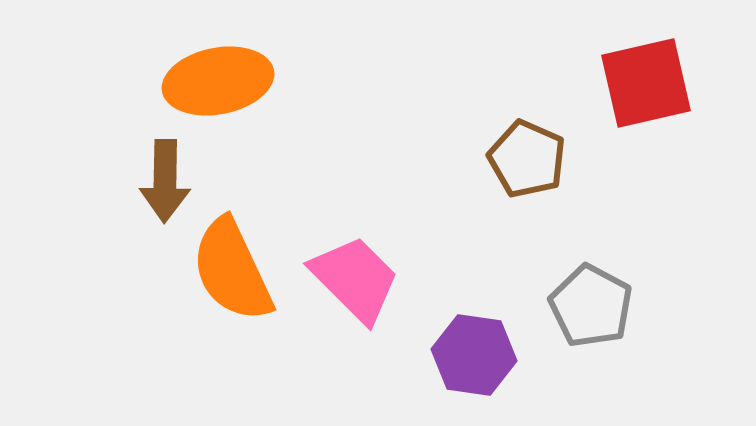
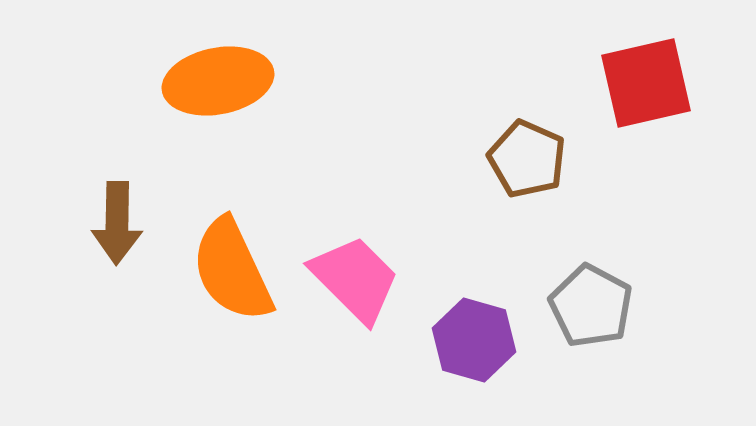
brown arrow: moved 48 px left, 42 px down
purple hexagon: moved 15 px up; rotated 8 degrees clockwise
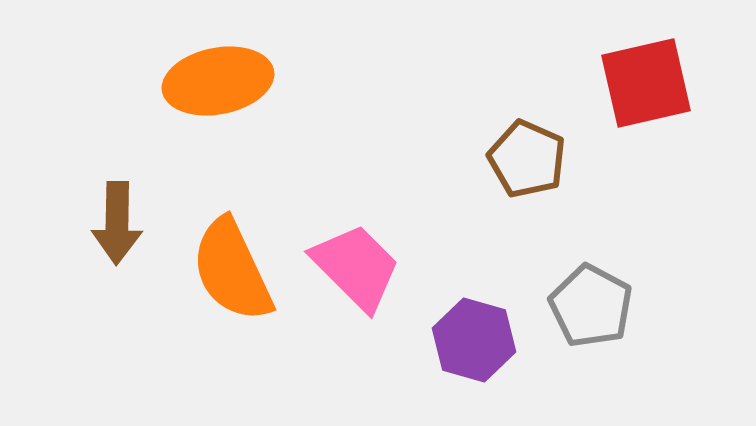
pink trapezoid: moved 1 px right, 12 px up
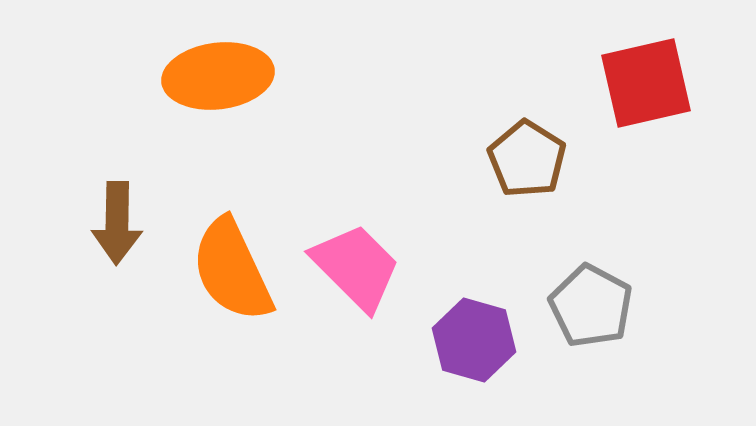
orange ellipse: moved 5 px up; rotated 4 degrees clockwise
brown pentagon: rotated 8 degrees clockwise
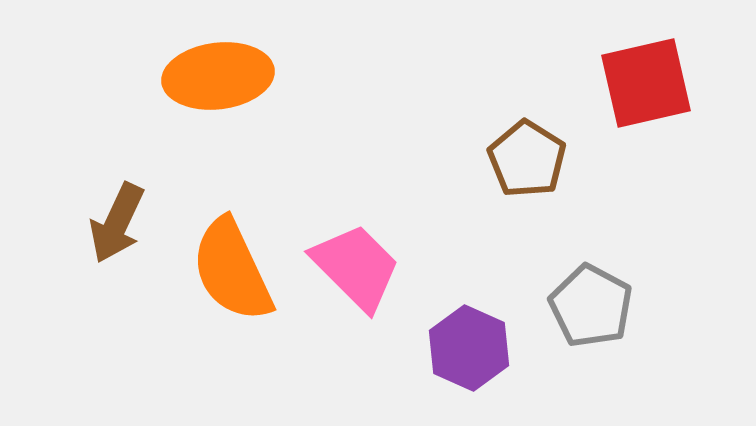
brown arrow: rotated 24 degrees clockwise
purple hexagon: moved 5 px left, 8 px down; rotated 8 degrees clockwise
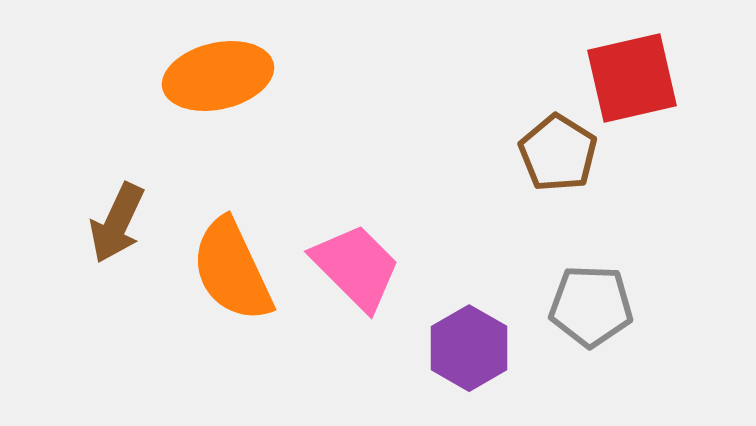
orange ellipse: rotated 6 degrees counterclockwise
red square: moved 14 px left, 5 px up
brown pentagon: moved 31 px right, 6 px up
gray pentagon: rotated 26 degrees counterclockwise
purple hexagon: rotated 6 degrees clockwise
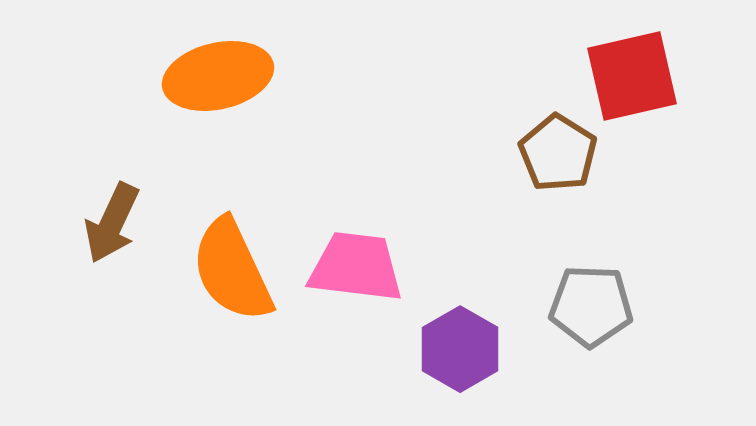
red square: moved 2 px up
brown arrow: moved 5 px left
pink trapezoid: rotated 38 degrees counterclockwise
purple hexagon: moved 9 px left, 1 px down
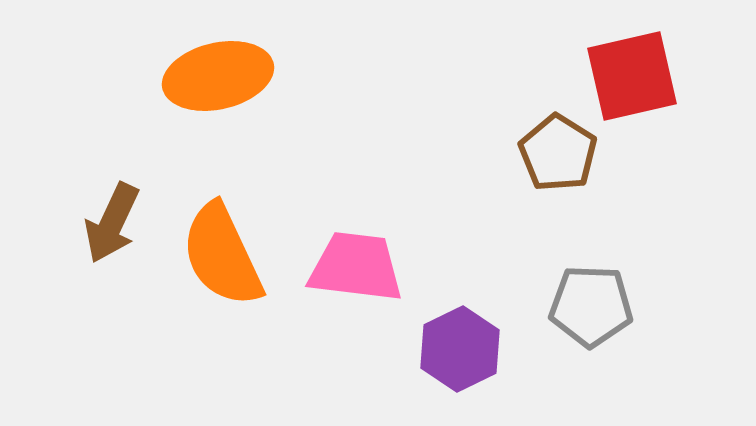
orange semicircle: moved 10 px left, 15 px up
purple hexagon: rotated 4 degrees clockwise
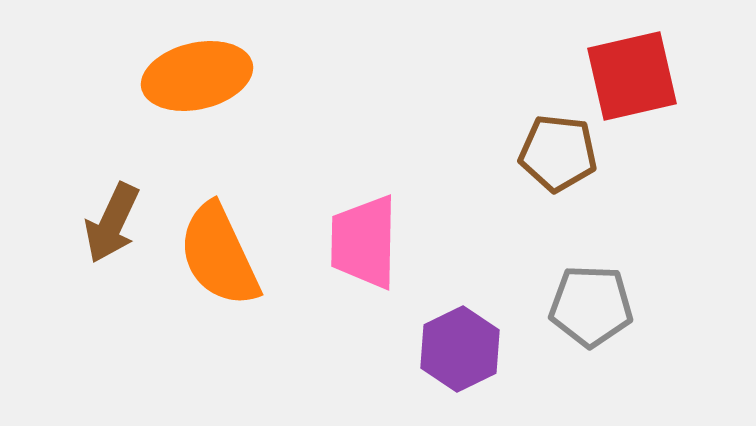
orange ellipse: moved 21 px left
brown pentagon: rotated 26 degrees counterclockwise
orange semicircle: moved 3 px left
pink trapezoid: moved 8 px right, 25 px up; rotated 96 degrees counterclockwise
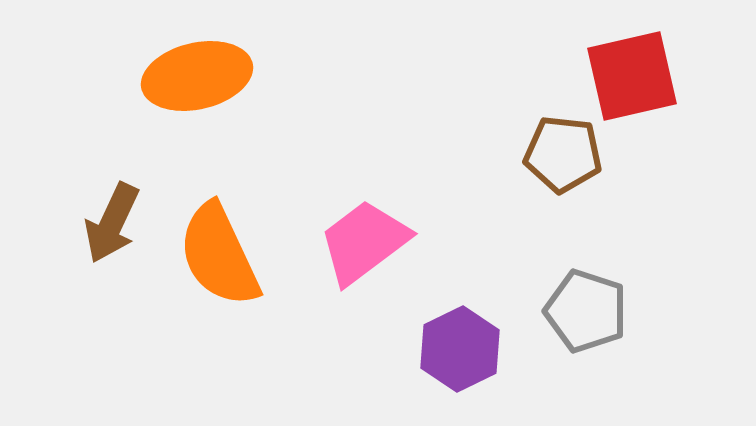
brown pentagon: moved 5 px right, 1 px down
pink trapezoid: rotated 52 degrees clockwise
gray pentagon: moved 5 px left, 5 px down; rotated 16 degrees clockwise
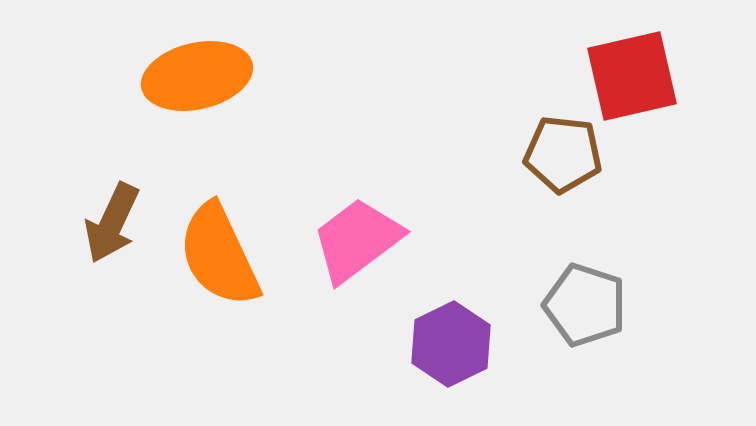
pink trapezoid: moved 7 px left, 2 px up
gray pentagon: moved 1 px left, 6 px up
purple hexagon: moved 9 px left, 5 px up
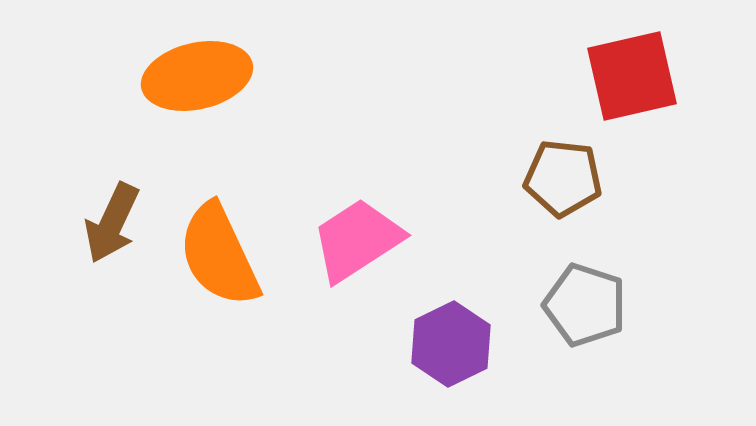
brown pentagon: moved 24 px down
pink trapezoid: rotated 4 degrees clockwise
